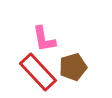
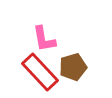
red rectangle: moved 2 px right
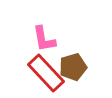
red rectangle: moved 6 px right, 1 px down
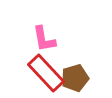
brown pentagon: moved 2 px right, 11 px down
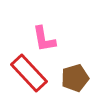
red rectangle: moved 17 px left
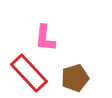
pink L-shape: moved 1 px right, 1 px up; rotated 16 degrees clockwise
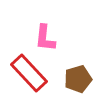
brown pentagon: moved 3 px right, 1 px down
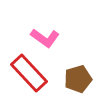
pink L-shape: rotated 60 degrees counterclockwise
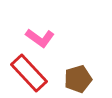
pink L-shape: moved 5 px left
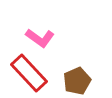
brown pentagon: moved 1 px left, 2 px down; rotated 8 degrees counterclockwise
